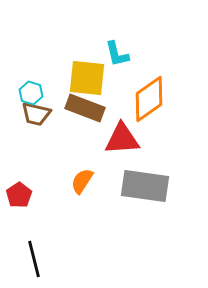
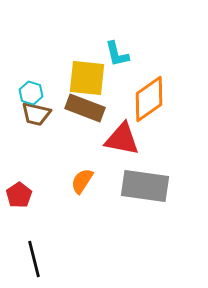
red triangle: rotated 15 degrees clockwise
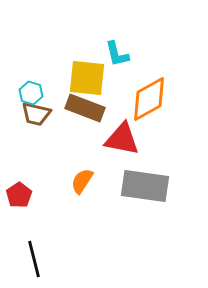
orange diamond: rotated 6 degrees clockwise
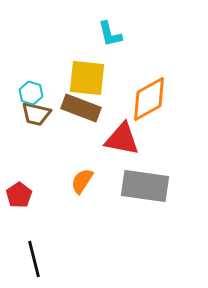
cyan L-shape: moved 7 px left, 20 px up
brown rectangle: moved 4 px left
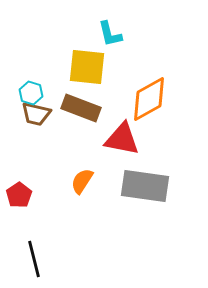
yellow square: moved 11 px up
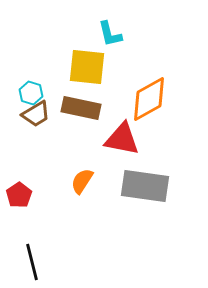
brown rectangle: rotated 9 degrees counterclockwise
brown trapezoid: rotated 44 degrees counterclockwise
black line: moved 2 px left, 3 px down
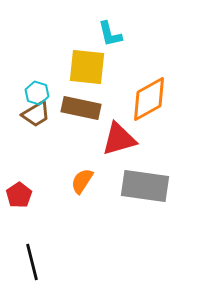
cyan hexagon: moved 6 px right
red triangle: moved 3 px left; rotated 27 degrees counterclockwise
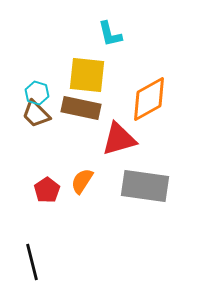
yellow square: moved 8 px down
brown trapezoid: rotated 76 degrees clockwise
red pentagon: moved 28 px right, 5 px up
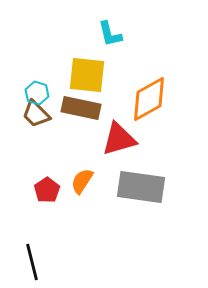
gray rectangle: moved 4 px left, 1 px down
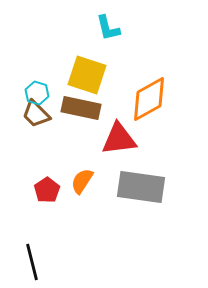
cyan L-shape: moved 2 px left, 6 px up
yellow square: rotated 12 degrees clockwise
red triangle: rotated 9 degrees clockwise
